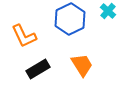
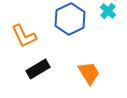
orange trapezoid: moved 7 px right, 8 px down
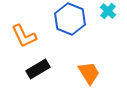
blue hexagon: rotated 12 degrees counterclockwise
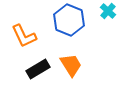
blue hexagon: moved 1 px left, 1 px down
orange trapezoid: moved 18 px left, 8 px up
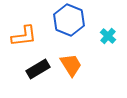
cyan cross: moved 25 px down
orange L-shape: rotated 72 degrees counterclockwise
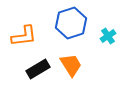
blue hexagon: moved 2 px right, 3 px down; rotated 20 degrees clockwise
cyan cross: rotated 14 degrees clockwise
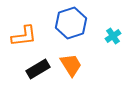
cyan cross: moved 5 px right
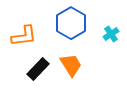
blue hexagon: rotated 12 degrees counterclockwise
cyan cross: moved 2 px left, 2 px up
black rectangle: rotated 15 degrees counterclockwise
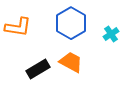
orange L-shape: moved 6 px left, 9 px up; rotated 16 degrees clockwise
orange trapezoid: moved 3 px up; rotated 30 degrees counterclockwise
black rectangle: rotated 15 degrees clockwise
